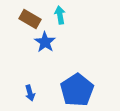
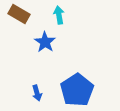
cyan arrow: moved 1 px left
brown rectangle: moved 11 px left, 5 px up
blue arrow: moved 7 px right
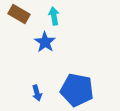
cyan arrow: moved 5 px left, 1 px down
blue pentagon: rotated 28 degrees counterclockwise
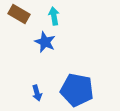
blue star: rotated 10 degrees counterclockwise
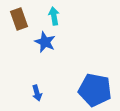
brown rectangle: moved 5 px down; rotated 40 degrees clockwise
blue pentagon: moved 18 px right
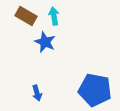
brown rectangle: moved 7 px right, 3 px up; rotated 40 degrees counterclockwise
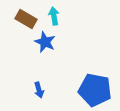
brown rectangle: moved 3 px down
blue arrow: moved 2 px right, 3 px up
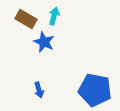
cyan arrow: rotated 24 degrees clockwise
blue star: moved 1 px left
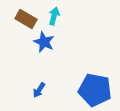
blue arrow: rotated 49 degrees clockwise
